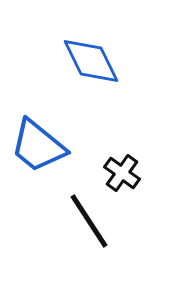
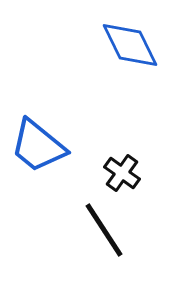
blue diamond: moved 39 px right, 16 px up
black line: moved 15 px right, 9 px down
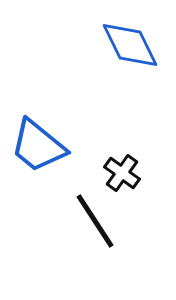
black line: moved 9 px left, 9 px up
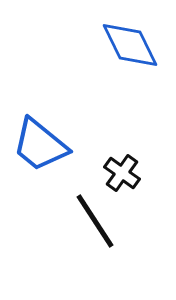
blue trapezoid: moved 2 px right, 1 px up
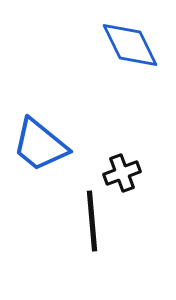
black cross: rotated 33 degrees clockwise
black line: moved 3 px left; rotated 28 degrees clockwise
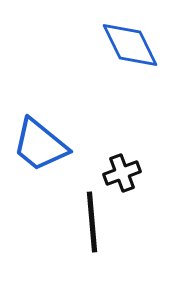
black line: moved 1 px down
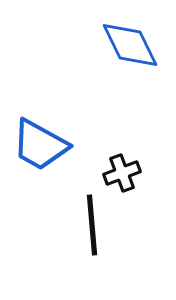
blue trapezoid: rotated 10 degrees counterclockwise
black line: moved 3 px down
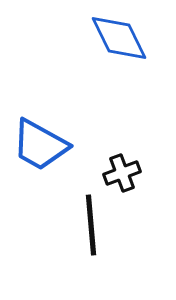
blue diamond: moved 11 px left, 7 px up
black line: moved 1 px left
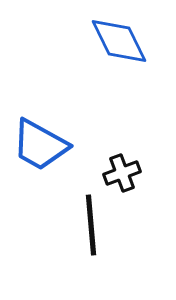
blue diamond: moved 3 px down
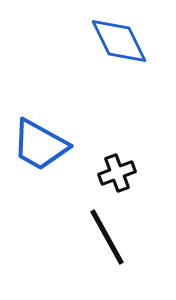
black cross: moved 5 px left
black line: moved 16 px right, 12 px down; rotated 24 degrees counterclockwise
